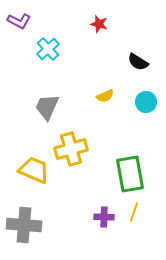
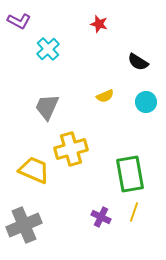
purple cross: moved 3 px left; rotated 24 degrees clockwise
gray cross: rotated 28 degrees counterclockwise
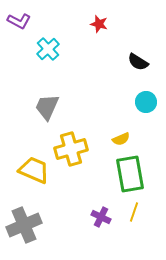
yellow semicircle: moved 16 px right, 43 px down
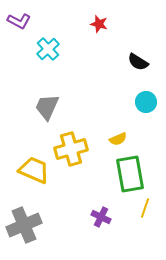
yellow semicircle: moved 3 px left
yellow line: moved 11 px right, 4 px up
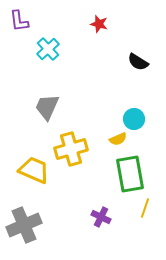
purple L-shape: rotated 55 degrees clockwise
cyan circle: moved 12 px left, 17 px down
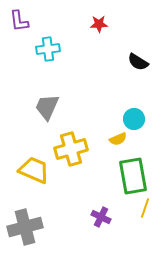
red star: rotated 18 degrees counterclockwise
cyan cross: rotated 35 degrees clockwise
green rectangle: moved 3 px right, 2 px down
gray cross: moved 1 px right, 2 px down; rotated 8 degrees clockwise
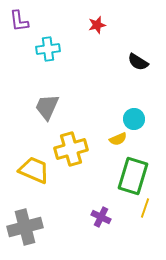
red star: moved 2 px left, 1 px down; rotated 12 degrees counterclockwise
green rectangle: rotated 27 degrees clockwise
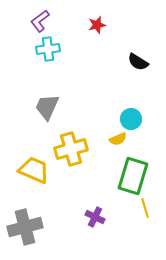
purple L-shape: moved 21 px right; rotated 60 degrees clockwise
cyan circle: moved 3 px left
yellow line: rotated 36 degrees counterclockwise
purple cross: moved 6 px left
